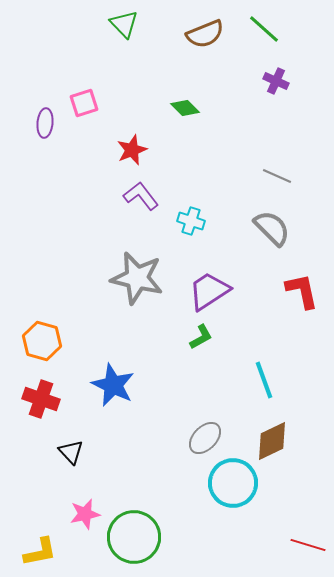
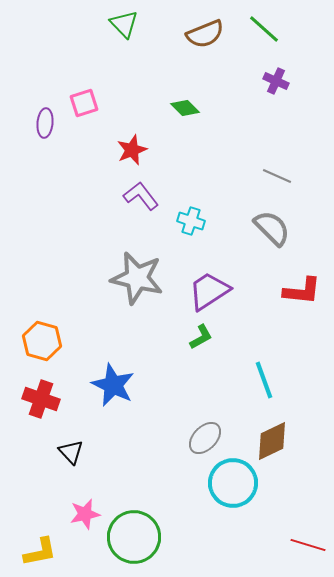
red L-shape: rotated 108 degrees clockwise
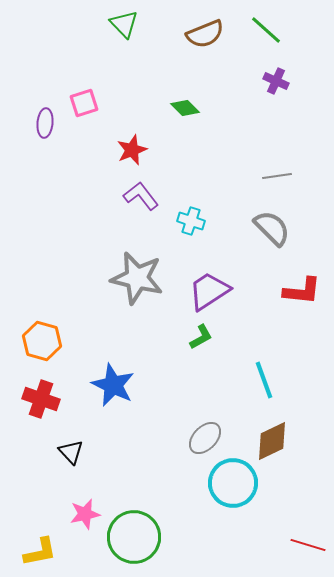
green line: moved 2 px right, 1 px down
gray line: rotated 32 degrees counterclockwise
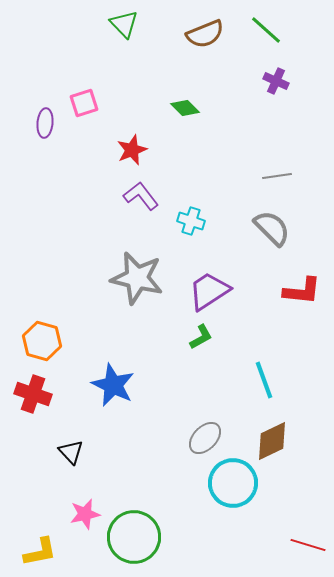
red cross: moved 8 px left, 5 px up
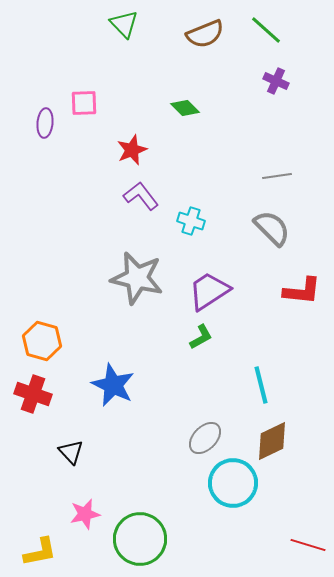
pink square: rotated 16 degrees clockwise
cyan line: moved 3 px left, 5 px down; rotated 6 degrees clockwise
green circle: moved 6 px right, 2 px down
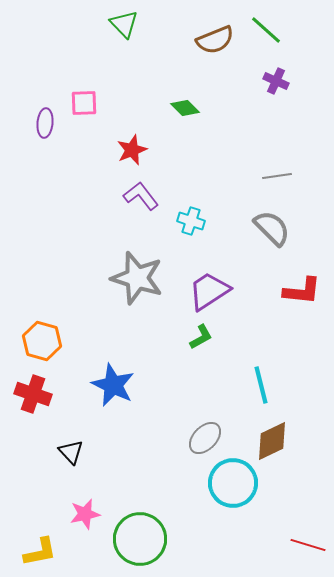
brown semicircle: moved 10 px right, 6 px down
gray star: rotated 4 degrees clockwise
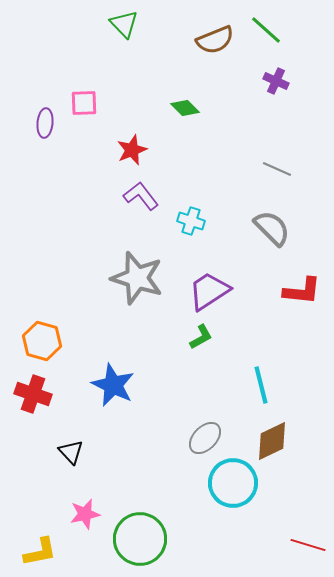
gray line: moved 7 px up; rotated 32 degrees clockwise
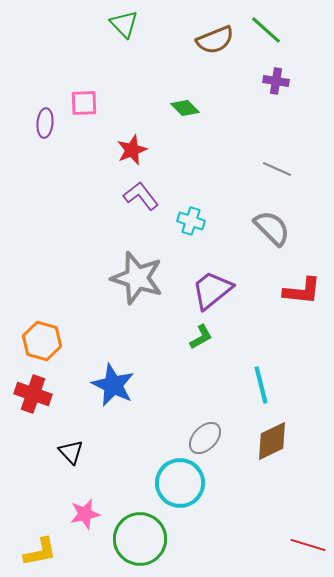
purple cross: rotated 15 degrees counterclockwise
purple trapezoid: moved 3 px right, 1 px up; rotated 6 degrees counterclockwise
cyan circle: moved 53 px left
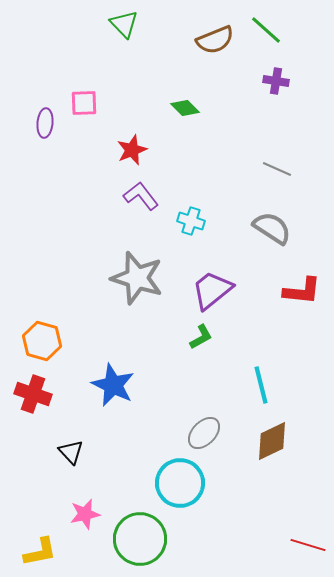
gray semicircle: rotated 12 degrees counterclockwise
gray ellipse: moved 1 px left, 5 px up
